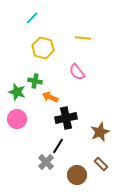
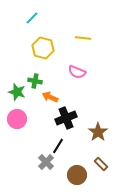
pink semicircle: rotated 30 degrees counterclockwise
black cross: rotated 10 degrees counterclockwise
brown star: moved 2 px left; rotated 12 degrees counterclockwise
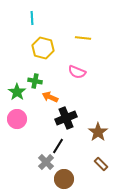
cyan line: rotated 48 degrees counterclockwise
green star: rotated 18 degrees clockwise
brown circle: moved 13 px left, 4 px down
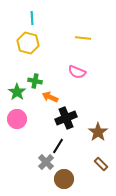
yellow hexagon: moved 15 px left, 5 px up
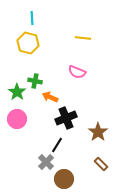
black line: moved 1 px left, 1 px up
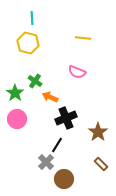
green cross: rotated 24 degrees clockwise
green star: moved 2 px left, 1 px down
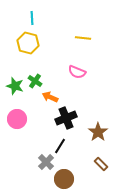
green star: moved 7 px up; rotated 18 degrees counterclockwise
black line: moved 3 px right, 1 px down
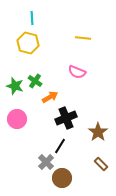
orange arrow: rotated 126 degrees clockwise
brown circle: moved 2 px left, 1 px up
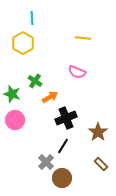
yellow hexagon: moved 5 px left; rotated 15 degrees clockwise
green star: moved 3 px left, 8 px down
pink circle: moved 2 px left, 1 px down
black line: moved 3 px right
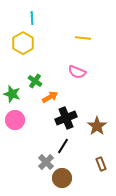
brown star: moved 1 px left, 6 px up
brown rectangle: rotated 24 degrees clockwise
